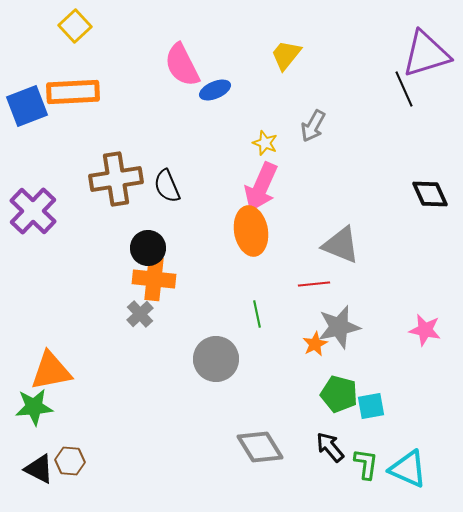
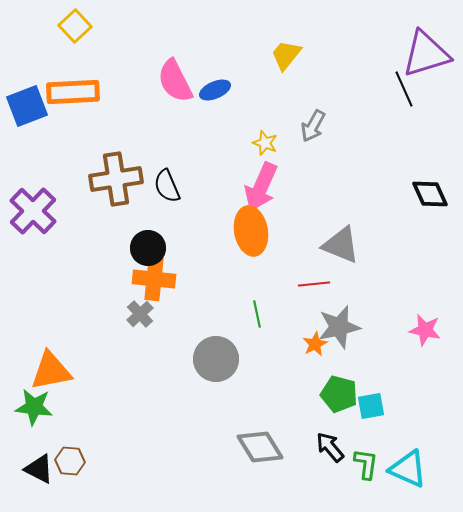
pink semicircle: moved 7 px left, 16 px down
green star: rotated 12 degrees clockwise
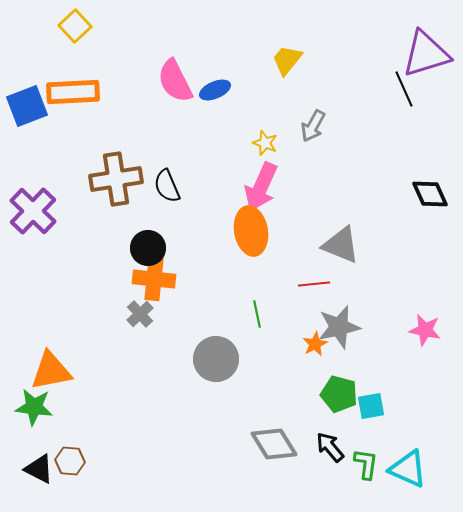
yellow trapezoid: moved 1 px right, 5 px down
gray diamond: moved 14 px right, 3 px up
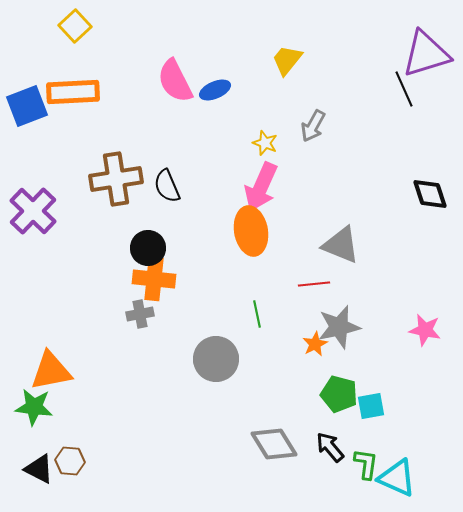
black diamond: rotated 6 degrees clockwise
gray cross: rotated 32 degrees clockwise
cyan triangle: moved 11 px left, 9 px down
